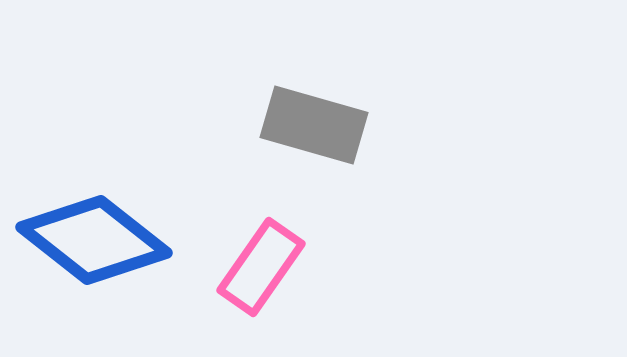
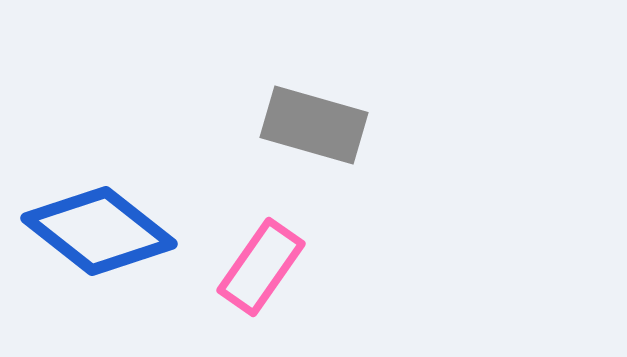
blue diamond: moved 5 px right, 9 px up
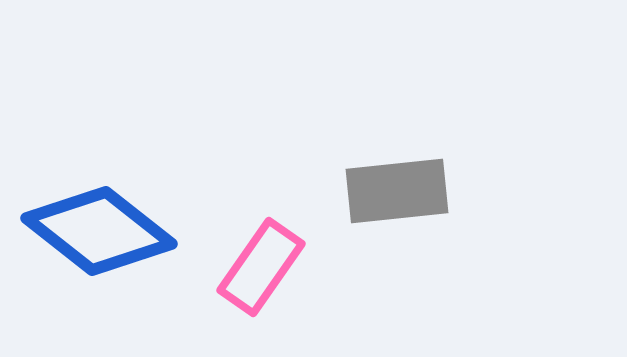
gray rectangle: moved 83 px right, 66 px down; rotated 22 degrees counterclockwise
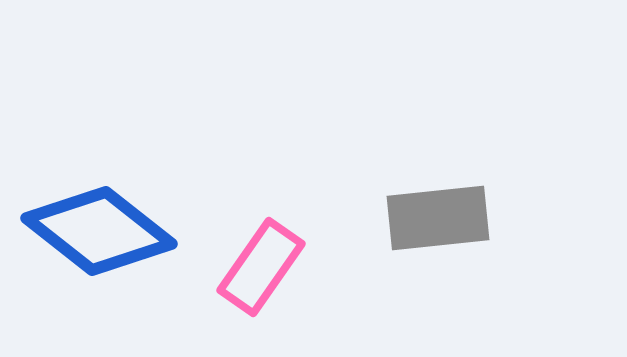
gray rectangle: moved 41 px right, 27 px down
